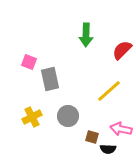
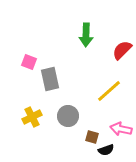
black semicircle: moved 2 px left, 1 px down; rotated 21 degrees counterclockwise
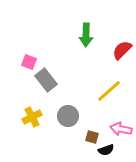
gray rectangle: moved 4 px left, 1 px down; rotated 25 degrees counterclockwise
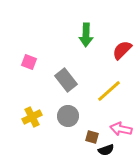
gray rectangle: moved 20 px right
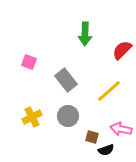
green arrow: moved 1 px left, 1 px up
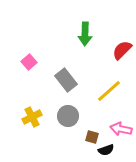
pink square: rotated 28 degrees clockwise
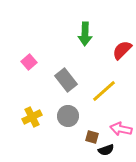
yellow line: moved 5 px left
